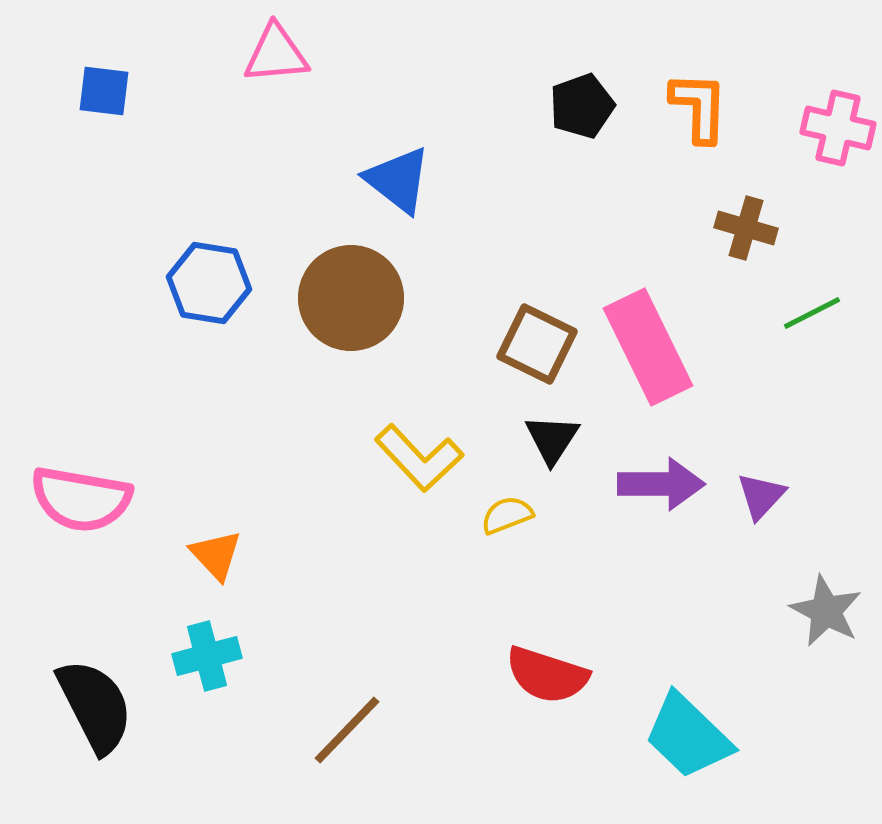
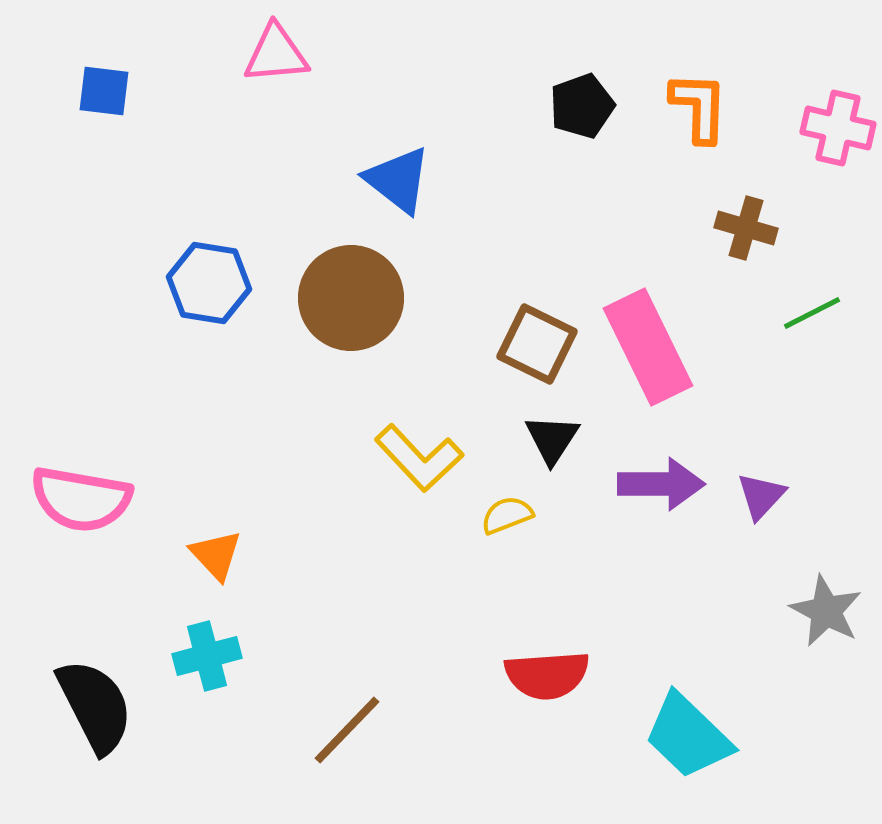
red semicircle: rotated 22 degrees counterclockwise
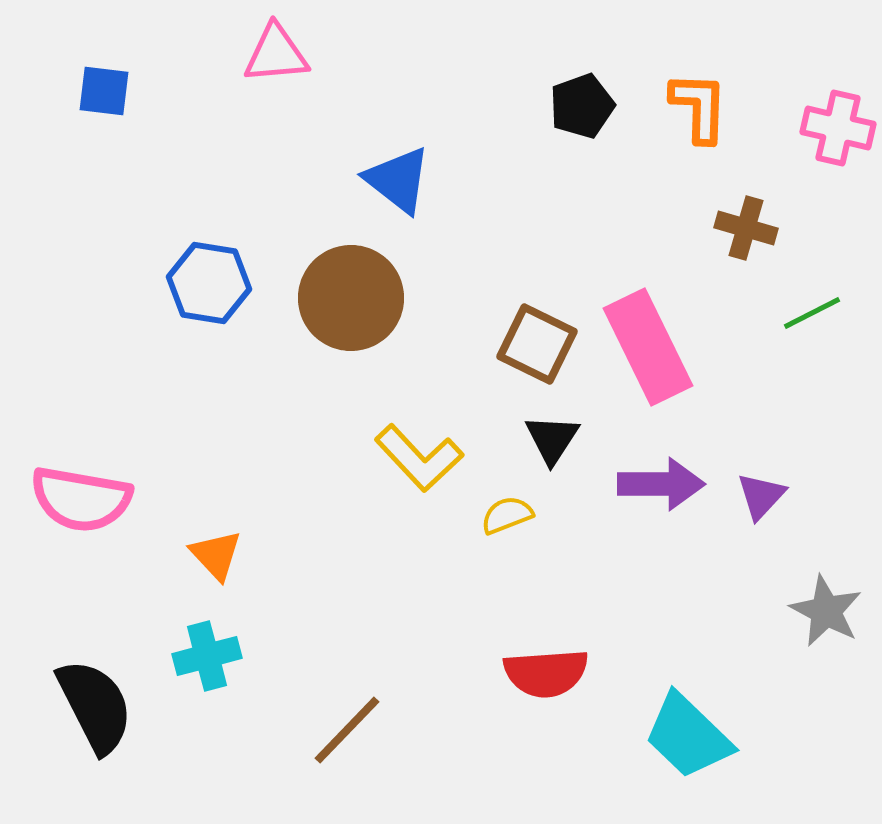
red semicircle: moved 1 px left, 2 px up
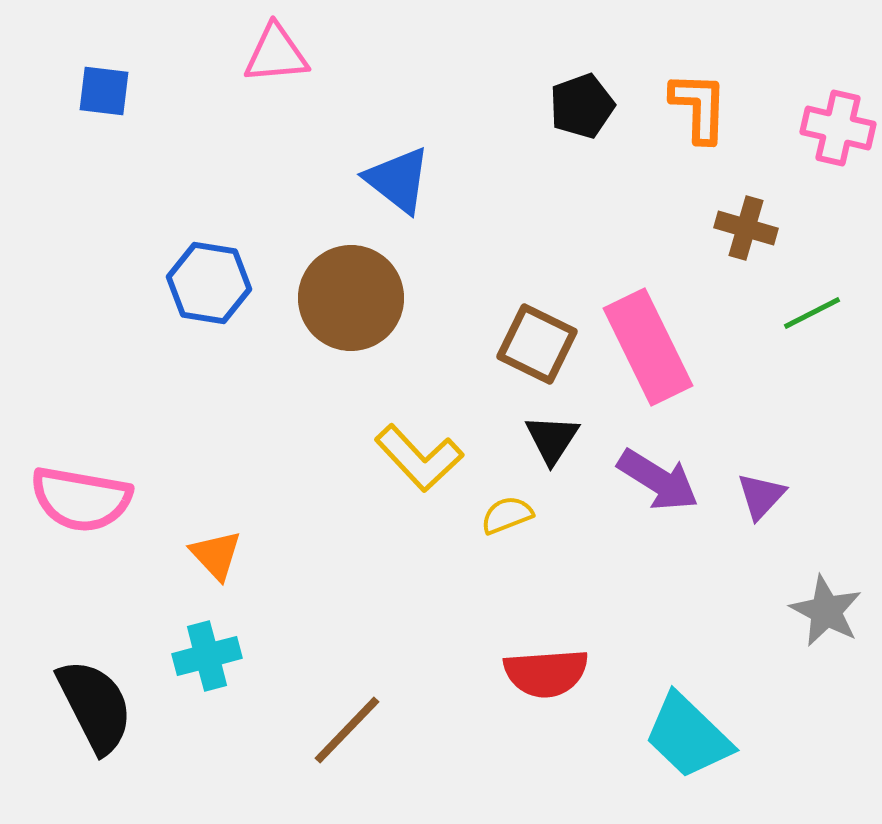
purple arrow: moved 3 px left, 4 px up; rotated 32 degrees clockwise
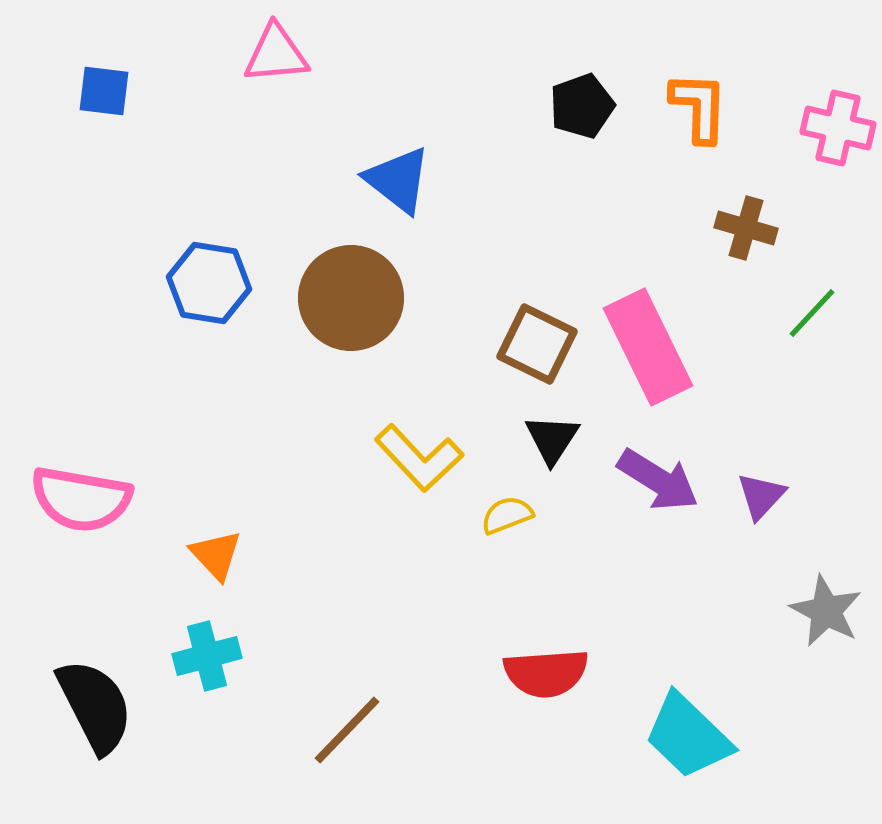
green line: rotated 20 degrees counterclockwise
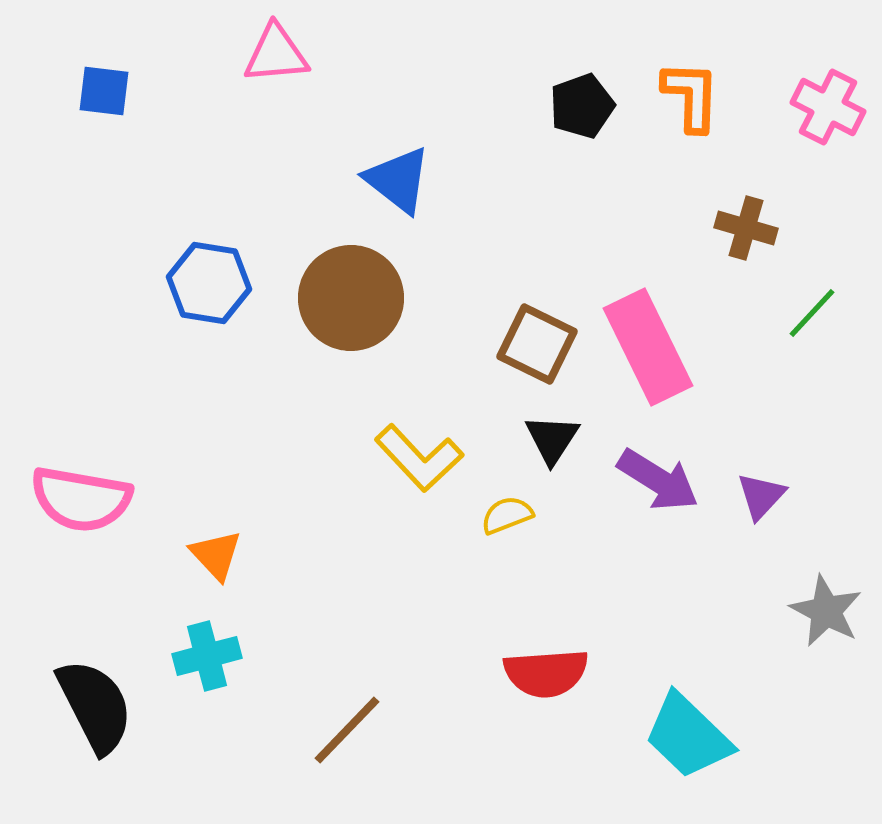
orange L-shape: moved 8 px left, 11 px up
pink cross: moved 10 px left, 21 px up; rotated 14 degrees clockwise
